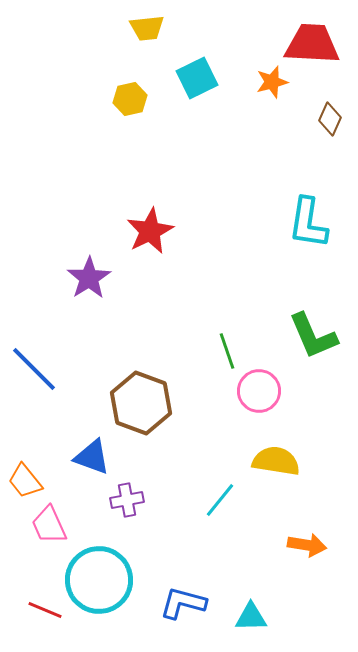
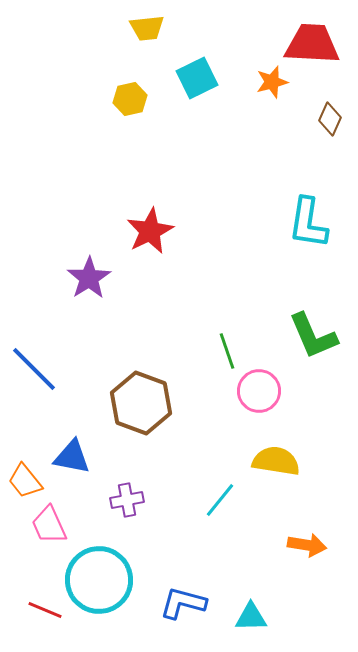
blue triangle: moved 20 px left; rotated 9 degrees counterclockwise
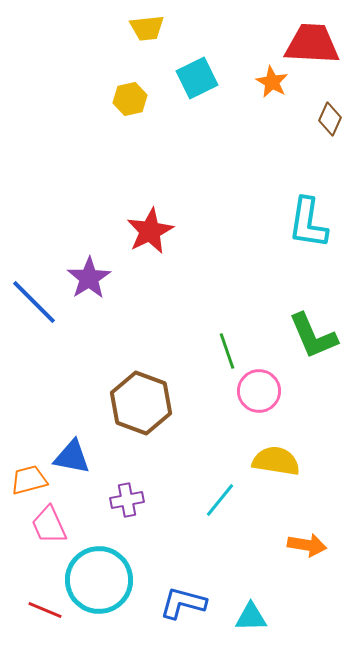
orange star: rotated 28 degrees counterclockwise
blue line: moved 67 px up
orange trapezoid: moved 4 px right, 1 px up; rotated 114 degrees clockwise
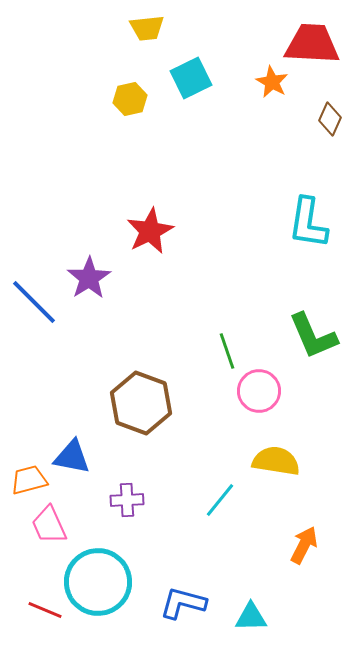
cyan square: moved 6 px left
purple cross: rotated 8 degrees clockwise
orange arrow: moved 3 px left; rotated 72 degrees counterclockwise
cyan circle: moved 1 px left, 2 px down
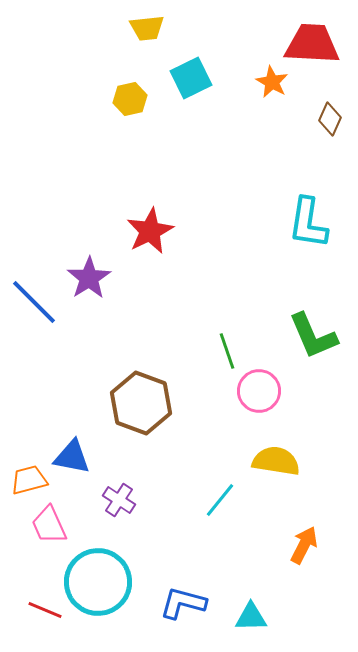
purple cross: moved 8 px left; rotated 36 degrees clockwise
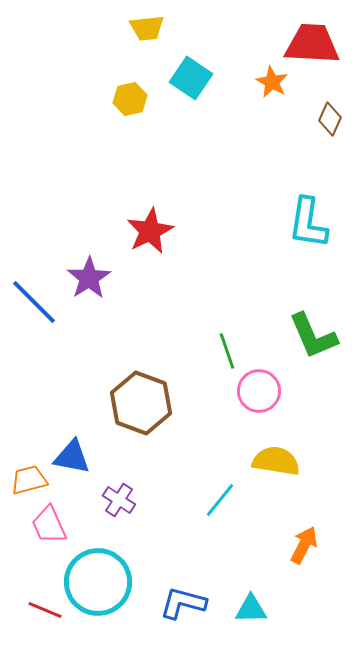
cyan square: rotated 30 degrees counterclockwise
cyan triangle: moved 8 px up
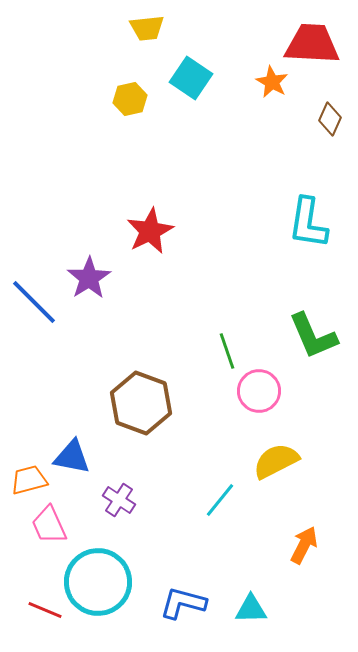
yellow semicircle: rotated 36 degrees counterclockwise
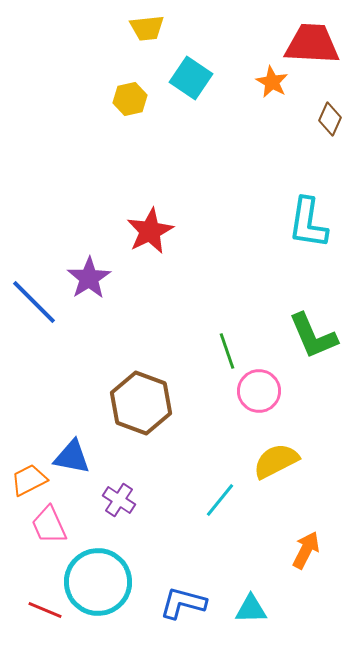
orange trapezoid: rotated 12 degrees counterclockwise
orange arrow: moved 2 px right, 5 px down
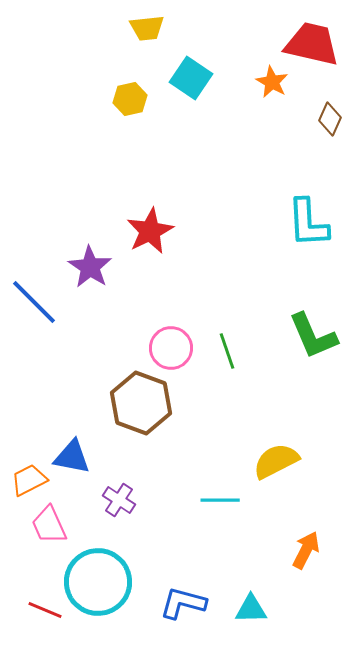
red trapezoid: rotated 10 degrees clockwise
cyan L-shape: rotated 12 degrees counterclockwise
purple star: moved 1 px right, 11 px up; rotated 6 degrees counterclockwise
pink circle: moved 88 px left, 43 px up
cyan line: rotated 51 degrees clockwise
